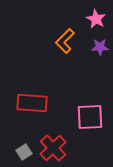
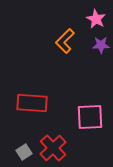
purple star: moved 1 px right, 2 px up
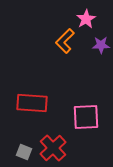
pink star: moved 10 px left; rotated 12 degrees clockwise
pink square: moved 4 px left
gray square: rotated 35 degrees counterclockwise
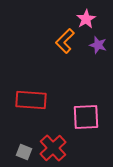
purple star: moved 3 px left; rotated 18 degrees clockwise
red rectangle: moved 1 px left, 3 px up
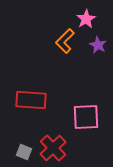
purple star: rotated 12 degrees clockwise
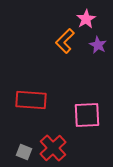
pink square: moved 1 px right, 2 px up
